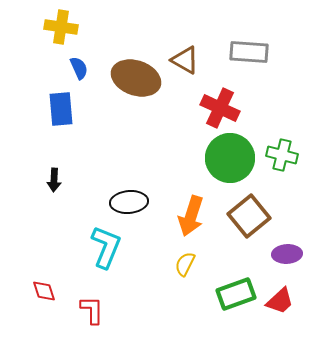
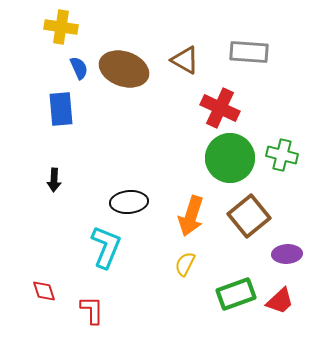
brown ellipse: moved 12 px left, 9 px up
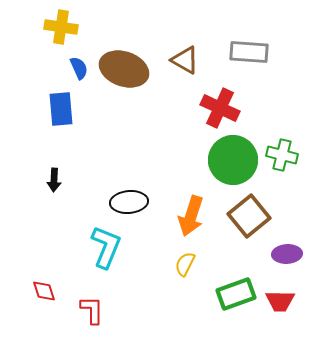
green circle: moved 3 px right, 2 px down
red trapezoid: rotated 44 degrees clockwise
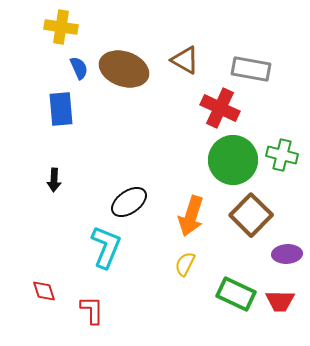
gray rectangle: moved 2 px right, 17 px down; rotated 6 degrees clockwise
black ellipse: rotated 30 degrees counterclockwise
brown square: moved 2 px right, 1 px up; rotated 6 degrees counterclockwise
green rectangle: rotated 45 degrees clockwise
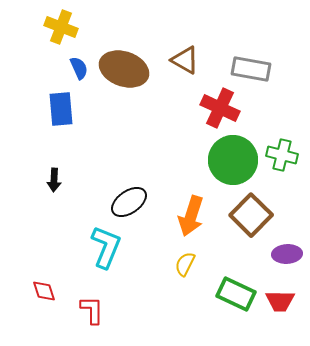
yellow cross: rotated 12 degrees clockwise
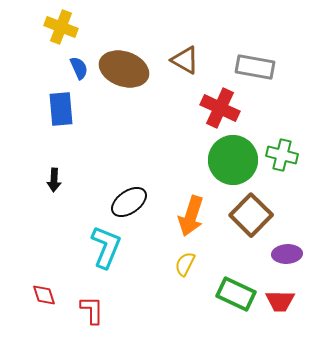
gray rectangle: moved 4 px right, 2 px up
red diamond: moved 4 px down
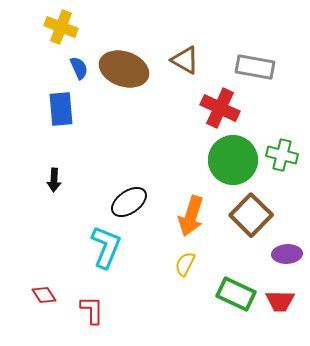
red diamond: rotated 15 degrees counterclockwise
